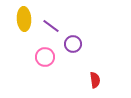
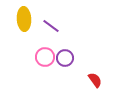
purple circle: moved 8 px left, 14 px down
red semicircle: rotated 28 degrees counterclockwise
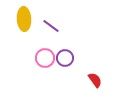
pink circle: moved 1 px down
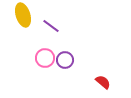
yellow ellipse: moved 1 px left, 4 px up; rotated 15 degrees counterclockwise
purple circle: moved 2 px down
red semicircle: moved 8 px right, 2 px down; rotated 14 degrees counterclockwise
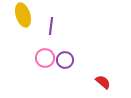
purple line: rotated 60 degrees clockwise
